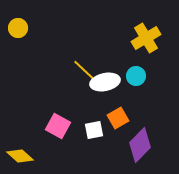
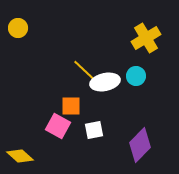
orange square: moved 47 px left, 12 px up; rotated 30 degrees clockwise
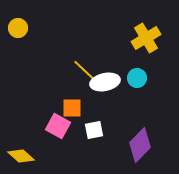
cyan circle: moved 1 px right, 2 px down
orange square: moved 1 px right, 2 px down
yellow diamond: moved 1 px right
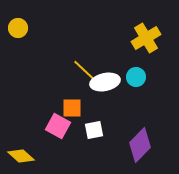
cyan circle: moved 1 px left, 1 px up
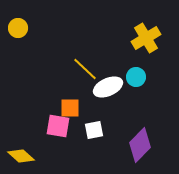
yellow line: moved 2 px up
white ellipse: moved 3 px right, 5 px down; rotated 12 degrees counterclockwise
orange square: moved 2 px left
pink square: rotated 20 degrees counterclockwise
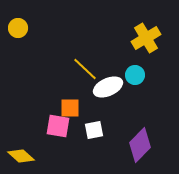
cyan circle: moved 1 px left, 2 px up
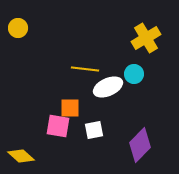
yellow line: rotated 36 degrees counterclockwise
cyan circle: moved 1 px left, 1 px up
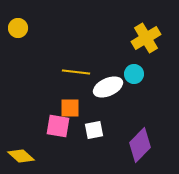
yellow line: moved 9 px left, 3 px down
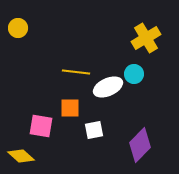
pink square: moved 17 px left
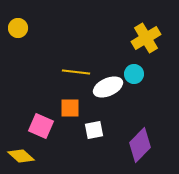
pink square: rotated 15 degrees clockwise
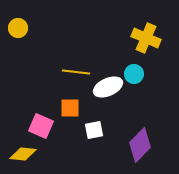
yellow cross: rotated 36 degrees counterclockwise
yellow diamond: moved 2 px right, 2 px up; rotated 36 degrees counterclockwise
